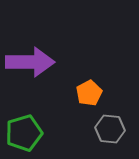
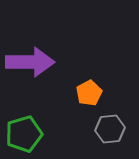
gray hexagon: rotated 12 degrees counterclockwise
green pentagon: moved 1 px down
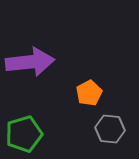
purple arrow: rotated 6 degrees counterclockwise
gray hexagon: rotated 12 degrees clockwise
